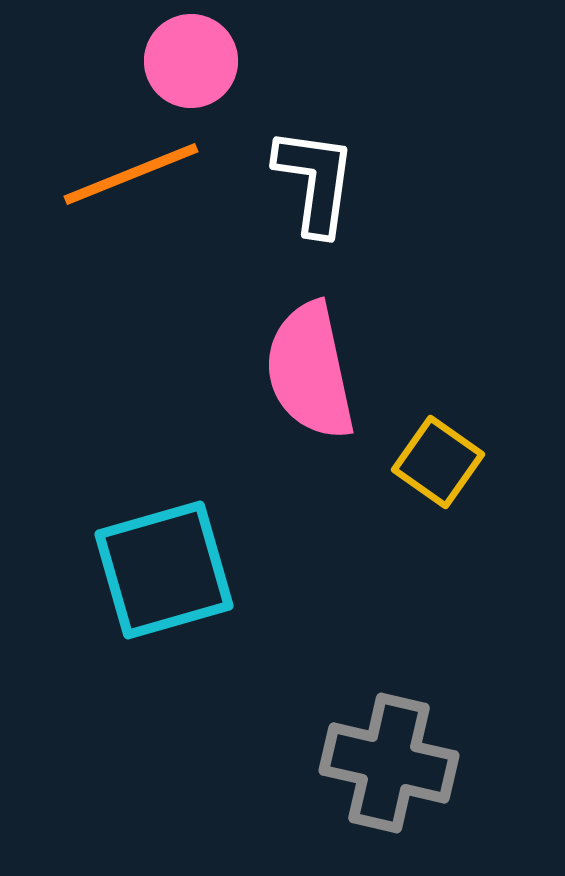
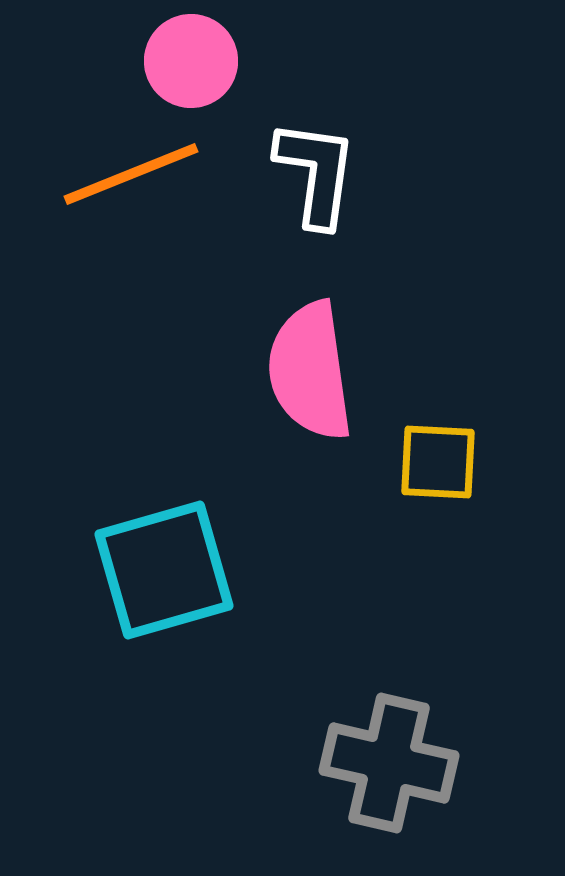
white L-shape: moved 1 px right, 8 px up
pink semicircle: rotated 4 degrees clockwise
yellow square: rotated 32 degrees counterclockwise
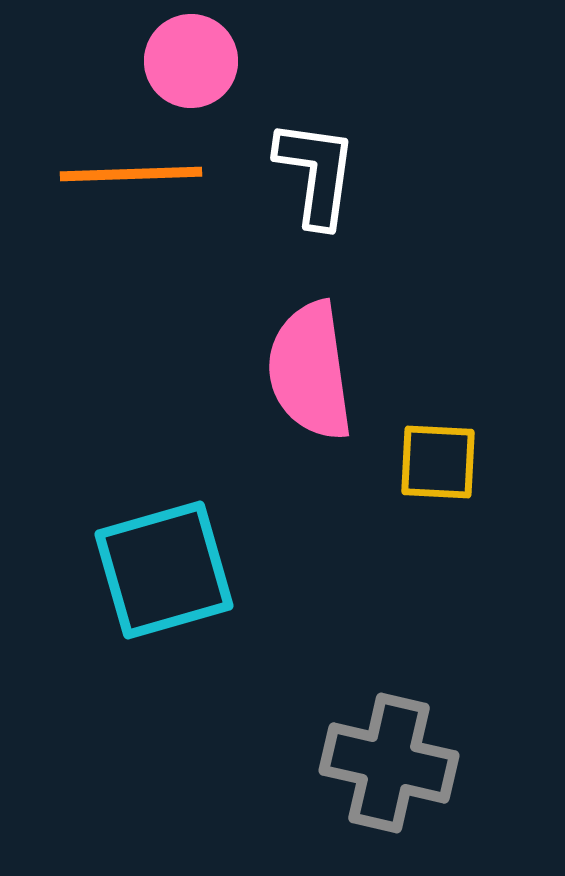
orange line: rotated 20 degrees clockwise
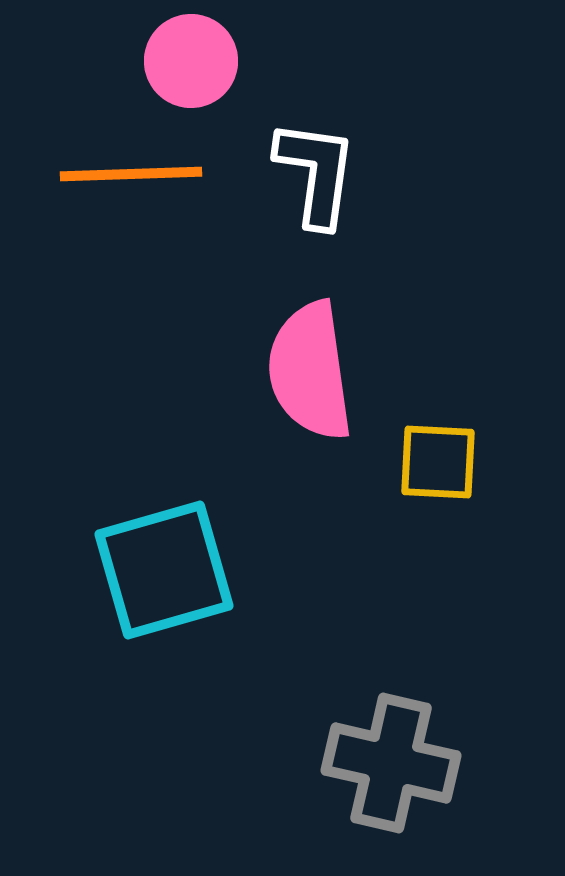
gray cross: moved 2 px right
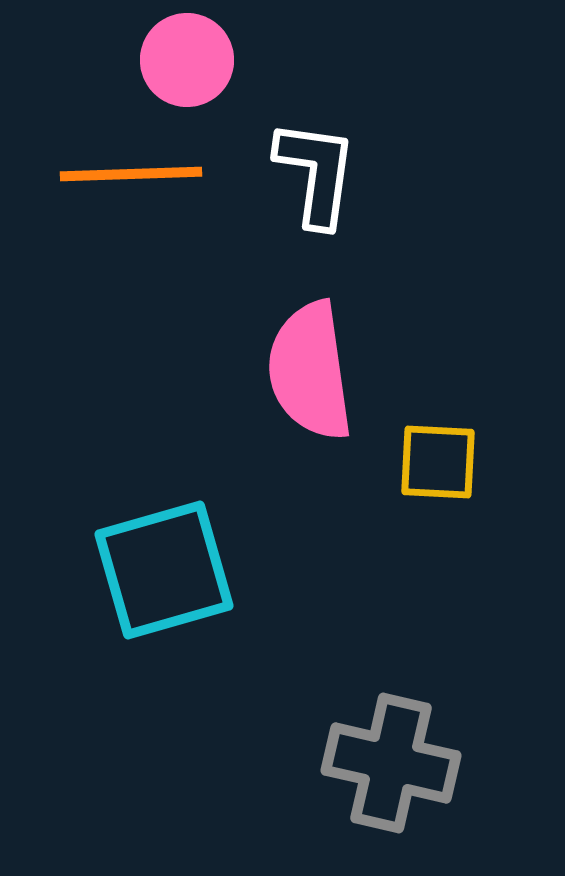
pink circle: moved 4 px left, 1 px up
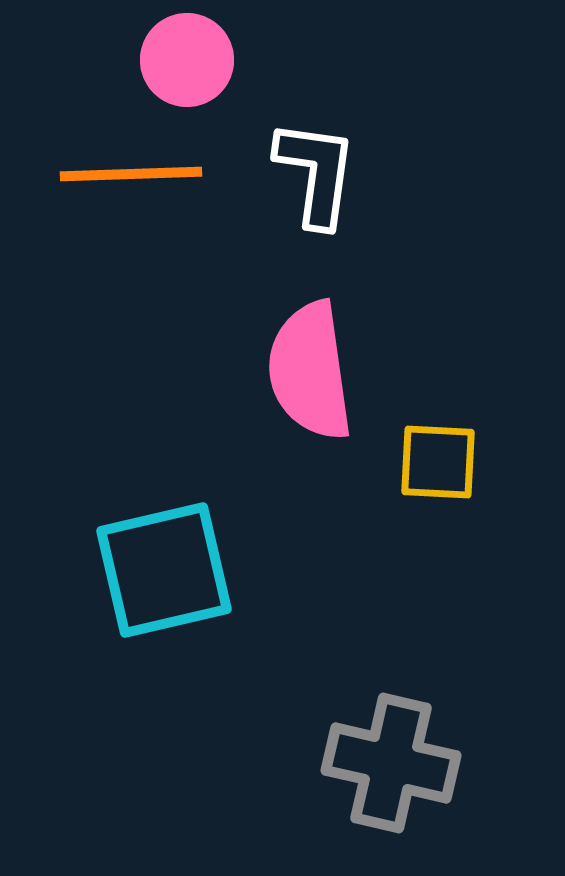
cyan square: rotated 3 degrees clockwise
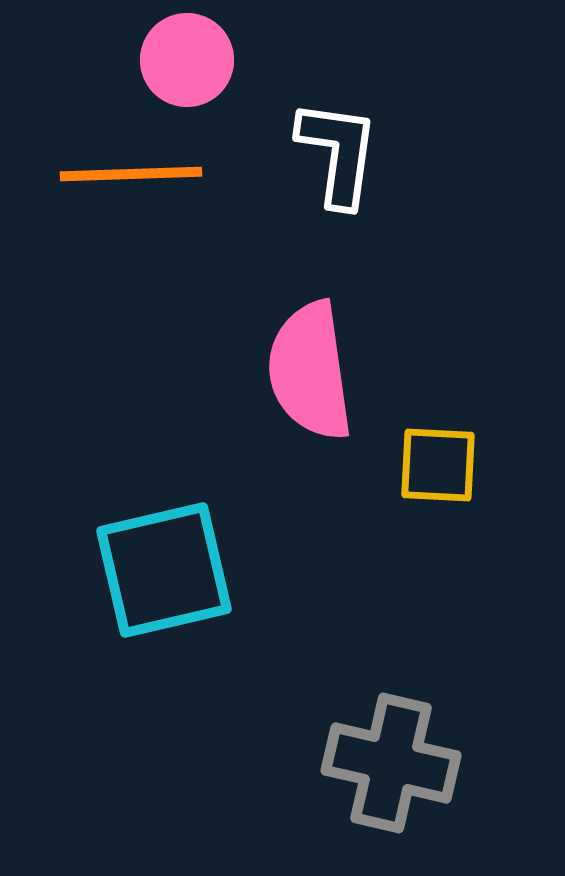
white L-shape: moved 22 px right, 20 px up
yellow square: moved 3 px down
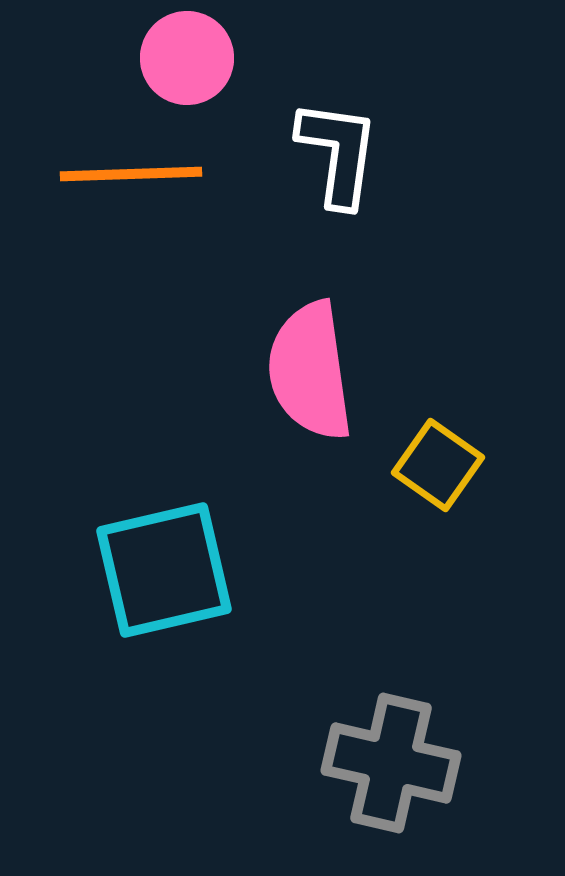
pink circle: moved 2 px up
yellow square: rotated 32 degrees clockwise
